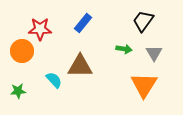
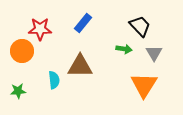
black trapezoid: moved 3 px left, 5 px down; rotated 100 degrees clockwise
cyan semicircle: rotated 36 degrees clockwise
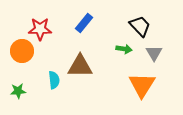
blue rectangle: moved 1 px right
orange triangle: moved 2 px left
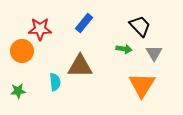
cyan semicircle: moved 1 px right, 2 px down
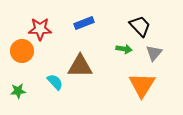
blue rectangle: rotated 30 degrees clockwise
gray triangle: rotated 12 degrees clockwise
cyan semicircle: rotated 36 degrees counterclockwise
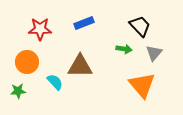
orange circle: moved 5 px right, 11 px down
orange triangle: rotated 12 degrees counterclockwise
